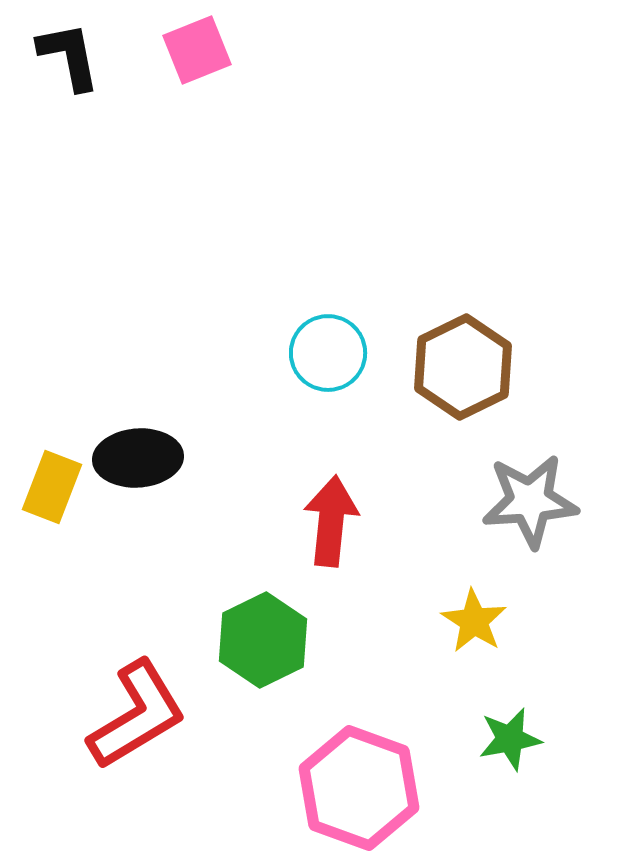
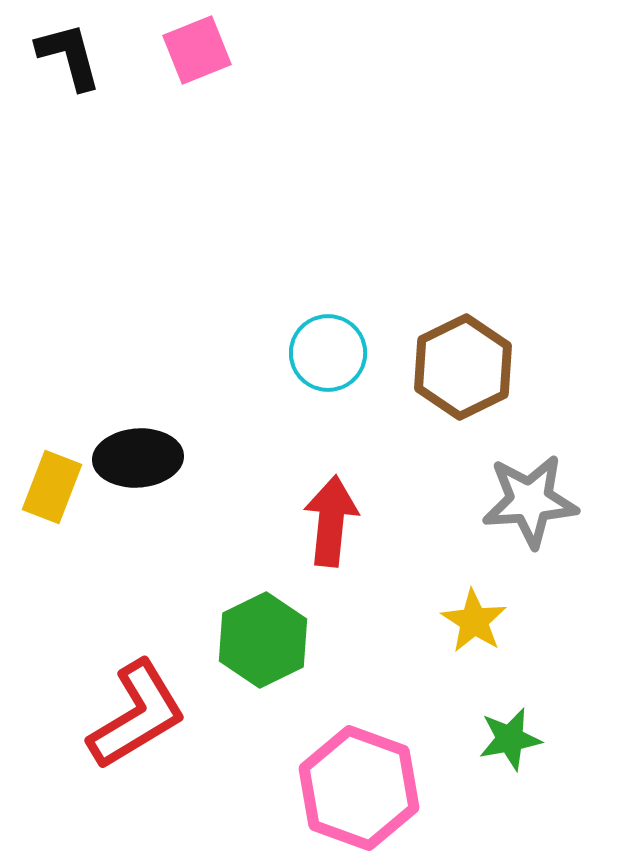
black L-shape: rotated 4 degrees counterclockwise
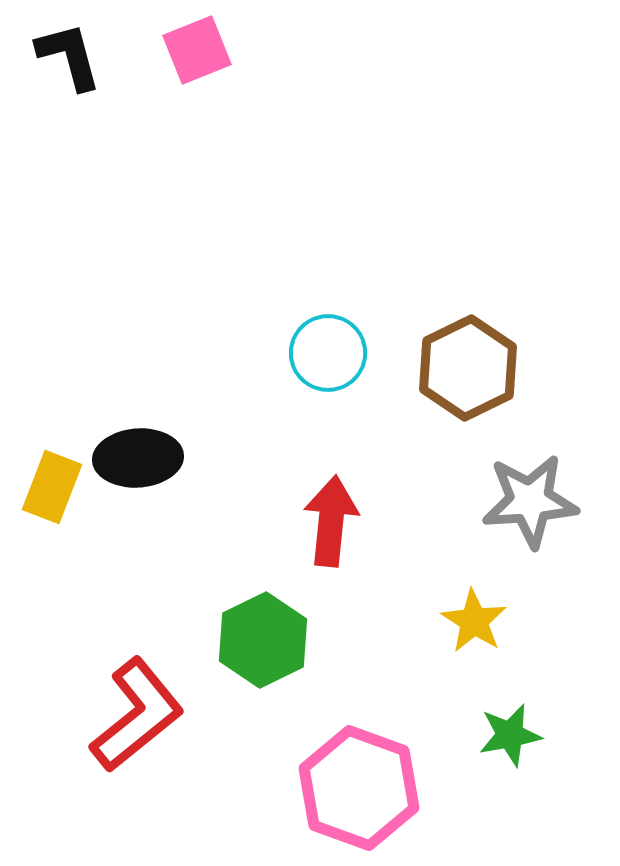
brown hexagon: moved 5 px right, 1 px down
red L-shape: rotated 8 degrees counterclockwise
green star: moved 4 px up
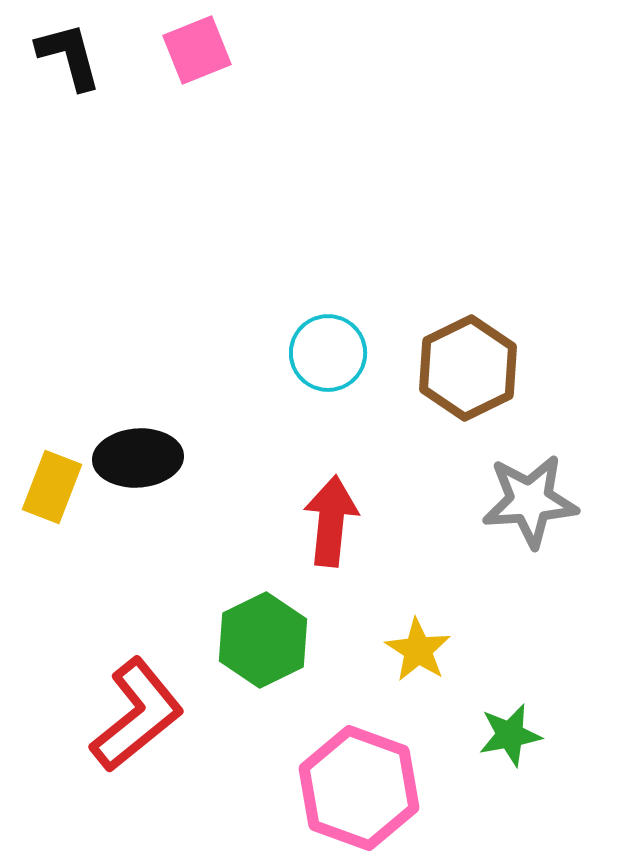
yellow star: moved 56 px left, 29 px down
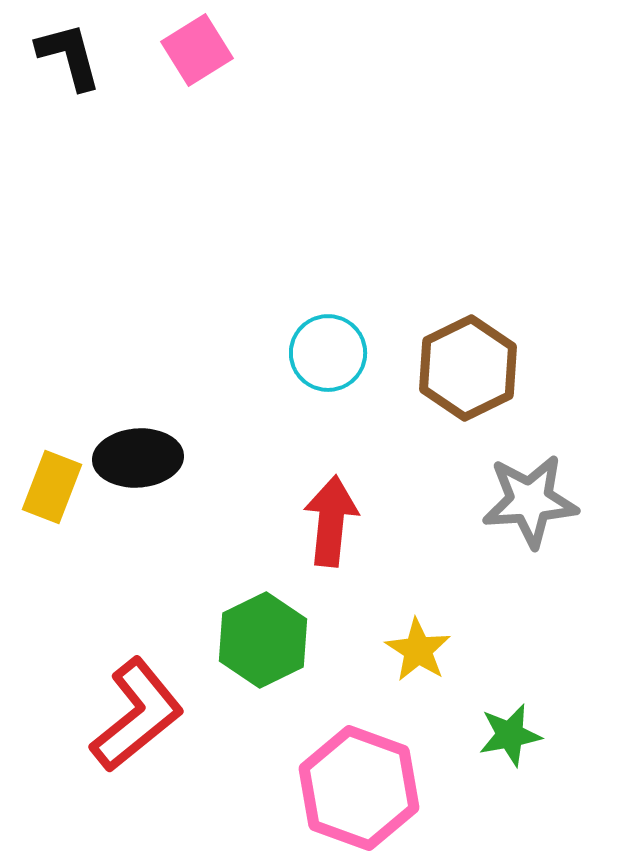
pink square: rotated 10 degrees counterclockwise
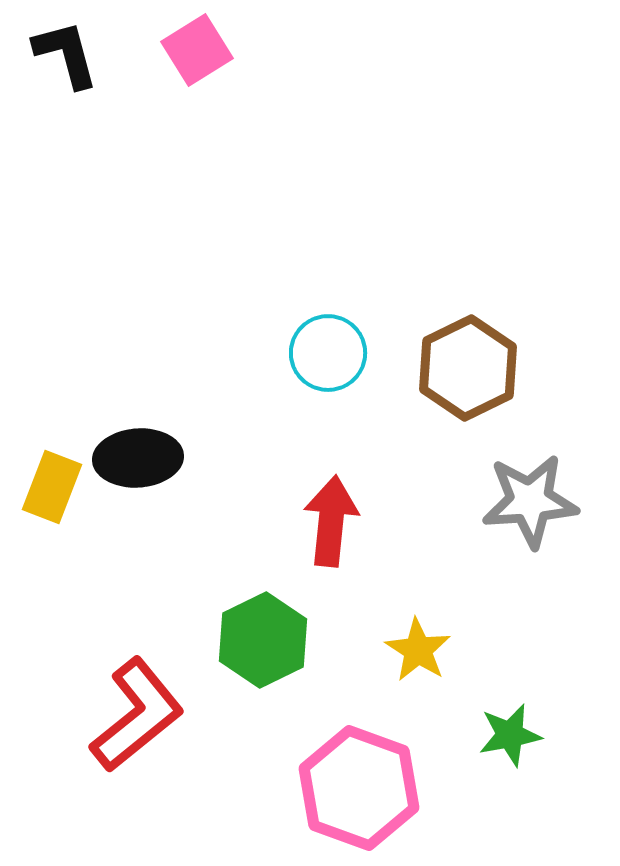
black L-shape: moved 3 px left, 2 px up
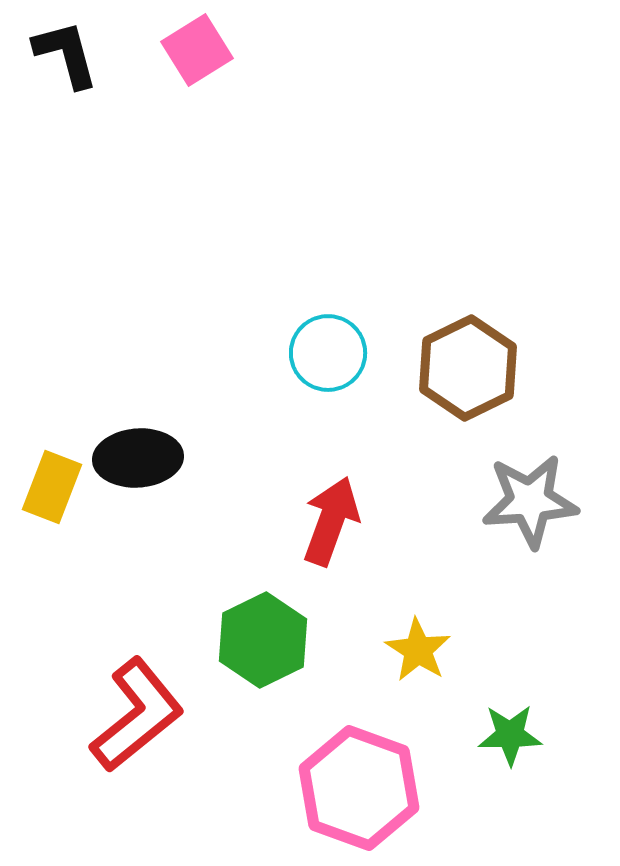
red arrow: rotated 14 degrees clockwise
green star: rotated 10 degrees clockwise
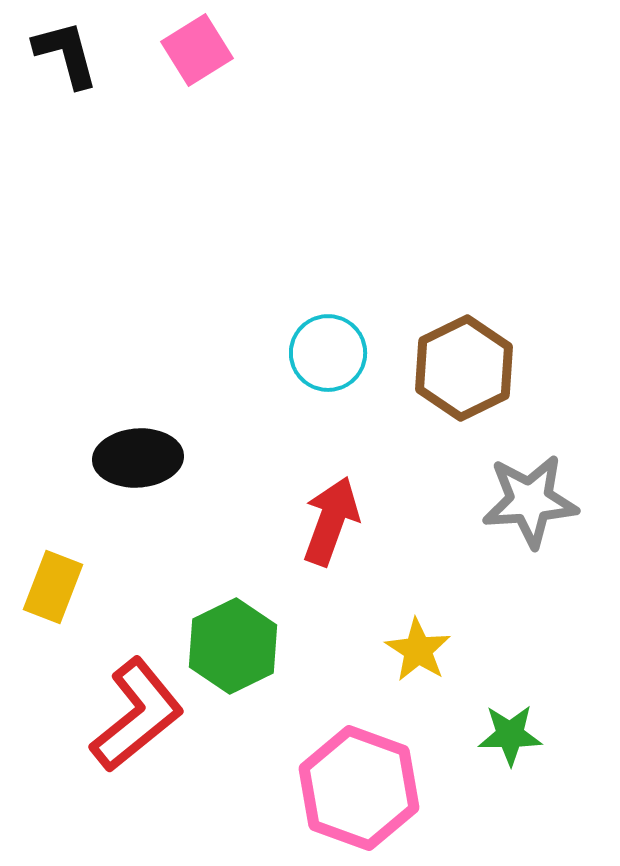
brown hexagon: moved 4 px left
yellow rectangle: moved 1 px right, 100 px down
green hexagon: moved 30 px left, 6 px down
